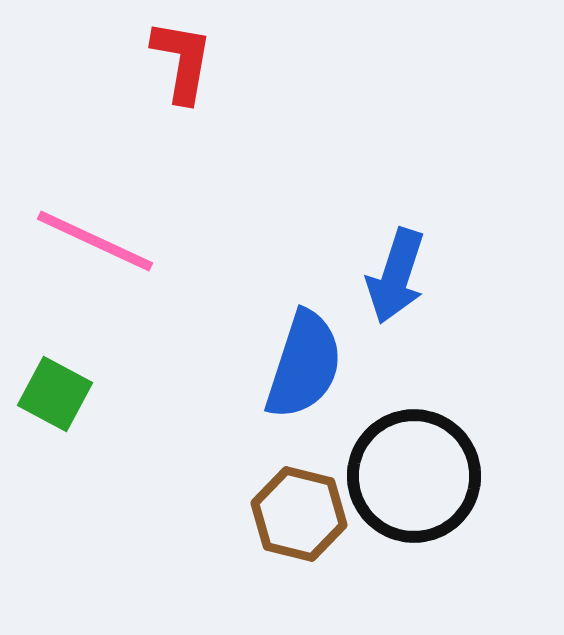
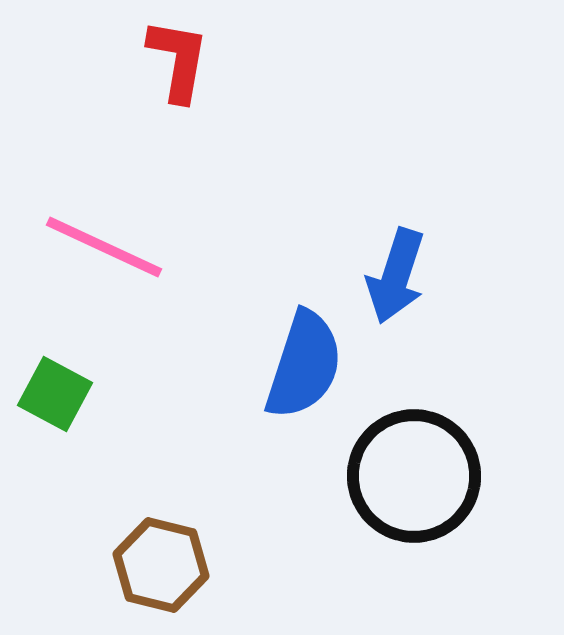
red L-shape: moved 4 px left, 1 px up
pink line: moved 9 px right, 6 px down
brown hexagon: moved 138 px left, 51 px down
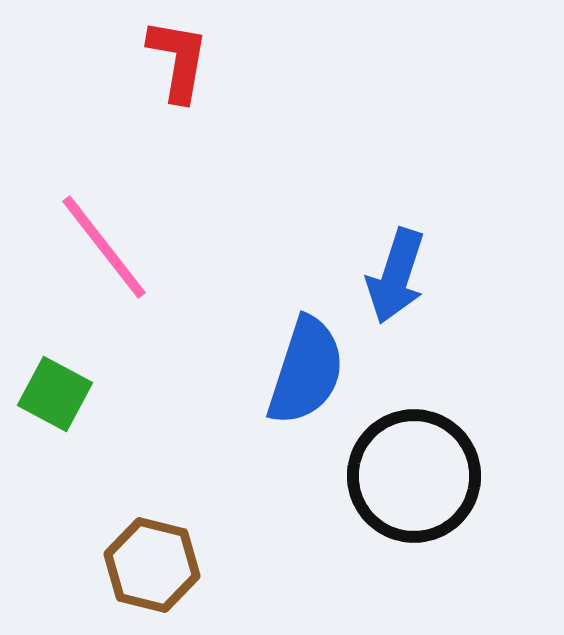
pink line: rotated 27 degrees clockwise
blue semicircle: moved 2 px right, 6 px down
brown hexagon: moved 9 px left
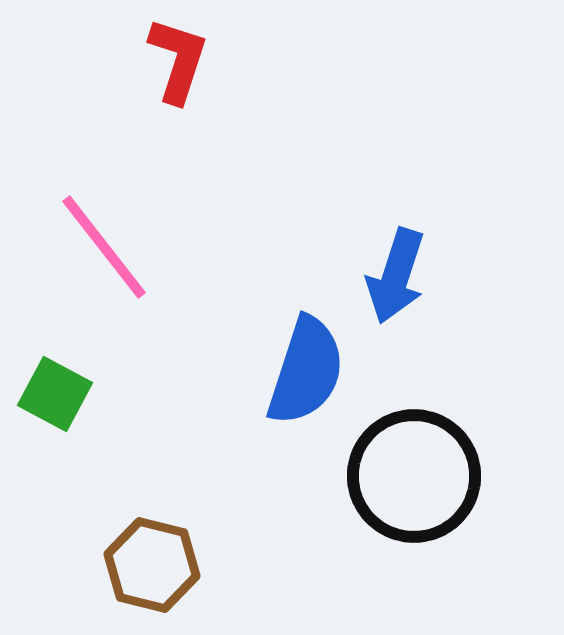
red L-shape: rotated 8 degrees clockwise
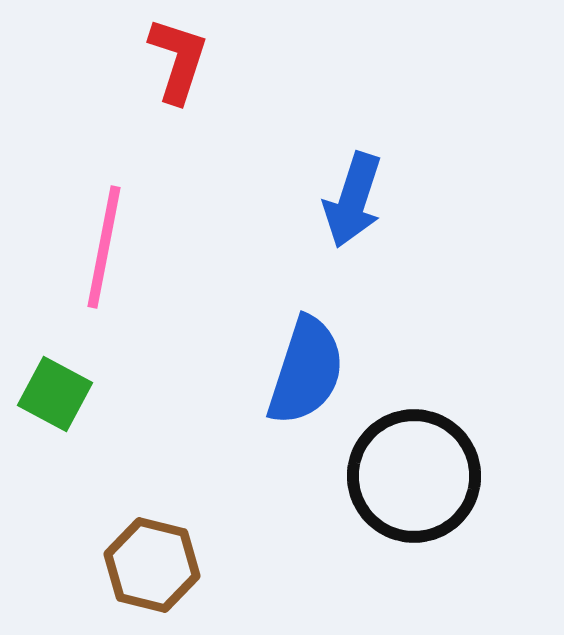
pink line: rotated 49 degrees clockwise
blue arrow: moved 43 px left, 76 px up
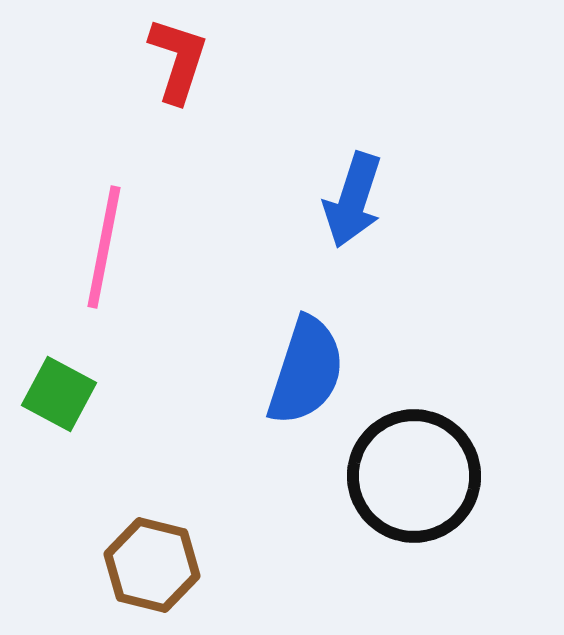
green square: moved 4 px right
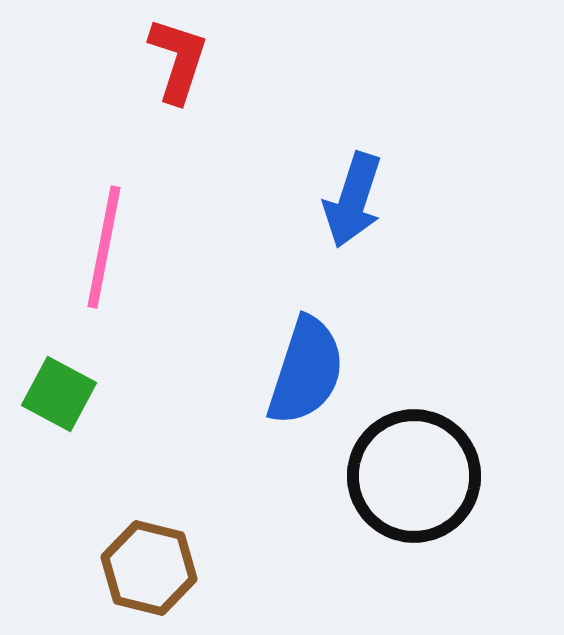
brown hexagon: moved 3 px left, 3 px down
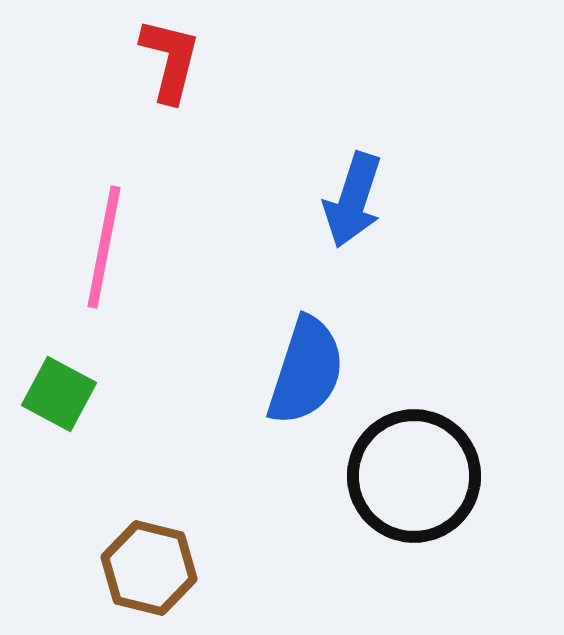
red L-shape: moved 8 px left; rotated 4 degrees counterclockwise
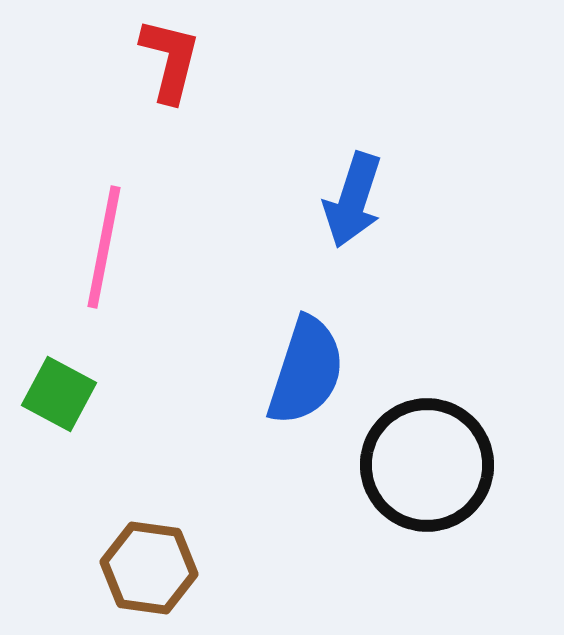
black circle: moved 13 px right, 11 px up
brown hexagon: rotated 6 degrees counterclockwise
